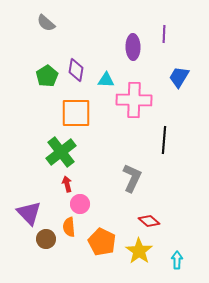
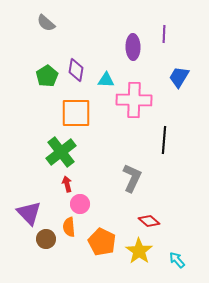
cyan arrow: rotated 42 degrees counterclockwise
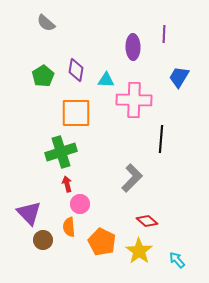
green pentagon: moved 4 px left
black line: moved 3 px left, 1 px up
green cross: rotated 20 degrees clockwise
gray L-shape: rotated 20 degrees clockwise
red diamond: moved 2 px left
brown circle: moved 3 px left, 1 px down
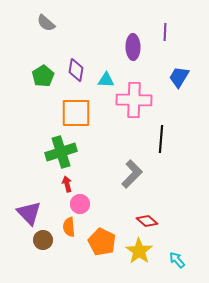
purple line: moved 1 px right, 2 px up
gray L-shape: moved 4 px up
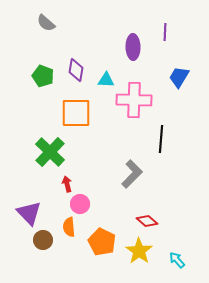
green pentagon: rotated 20 degrees counterclockwise
green cross: moved 11 px left; rotated 28 degrees counterclockwise
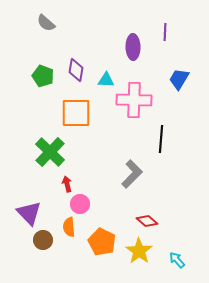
blue trapezoid: moved 2 px down
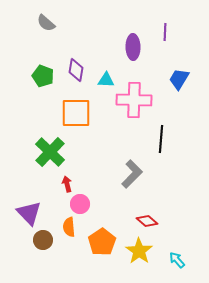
orange pentagon: rotated 12 degrees clockwise
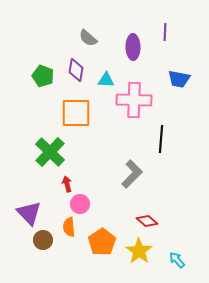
gray semicircle: moved 42 px right, 15 px down
blue trapezoid: rotated 110 degrees counterclockwise
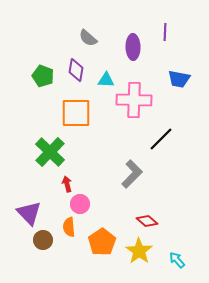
black line: rotated 40 degrees clockwise
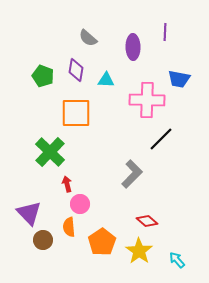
pink cross: moved 13 px right
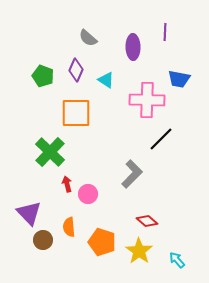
purple diamond: rotated 15 degrees clockwise
cyan triangle: rotated 30 degrees clockwise
pink circle: moved 8 px right, 10 px up
orange pentagon: rotated 20 degrees counterclockwise
